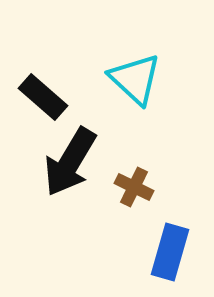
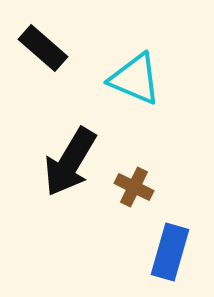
cyan triangle: rotated 20 degrees counterclockwise
black rectangle: moved 49 px up
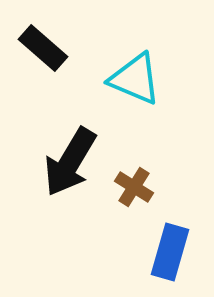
brown cross: rotated 6 degrees clockwise
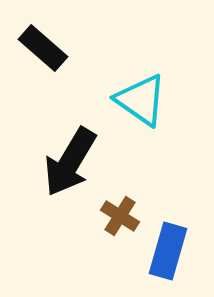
cyan triangle: moved 6 px right, 21 px down; rotated 12 degrees clockwise
brown cross: moved 14 px left, 29 px down
blue rectangle: moved 2 px left, 1 px up
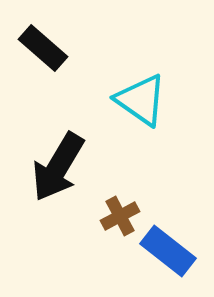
black arrow: moved 12 px left, 5 px down
brown cross: rotated 30 degrees clockwise
blue rectangle: rotated 68 degrees counterclockwise
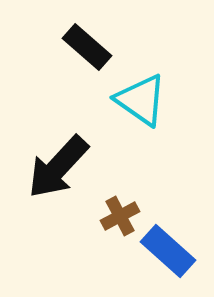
black rectangle: moved 44 px right, 1 px up
black arrow: rotated 12 degrees clockwise
blue rectangle: rotated 4 degrees clockwise
